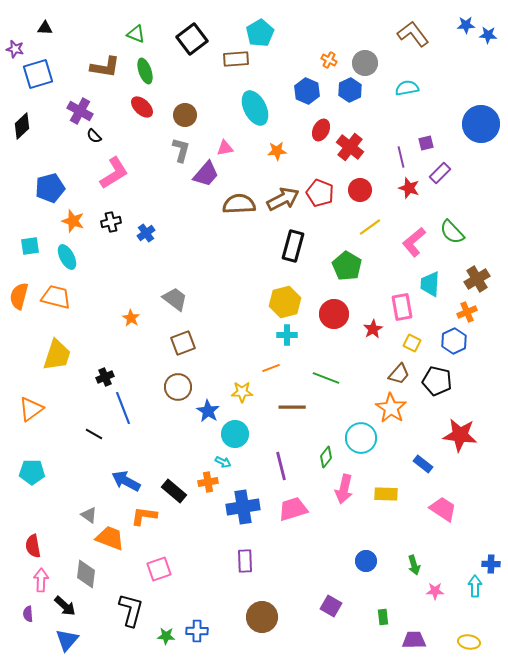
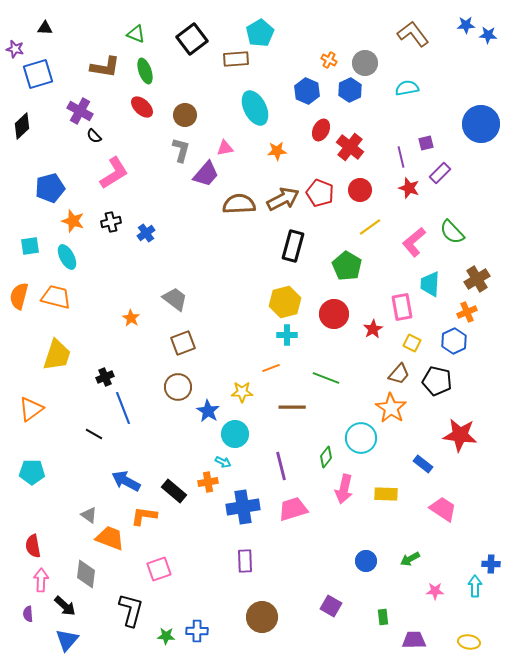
green arrow at (414, 565): moved 4 px left, 6 px up; rotated 78 degrees clockwise
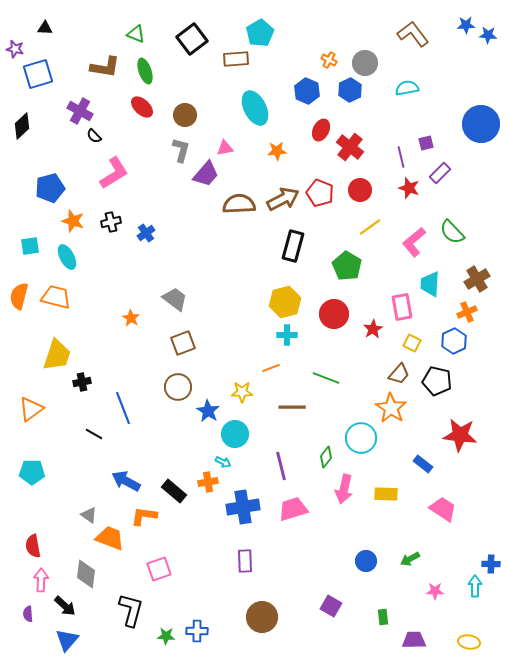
black cross at (105, 377): moved 23 px left, 5 px down; rotated 12 degrees clockwise
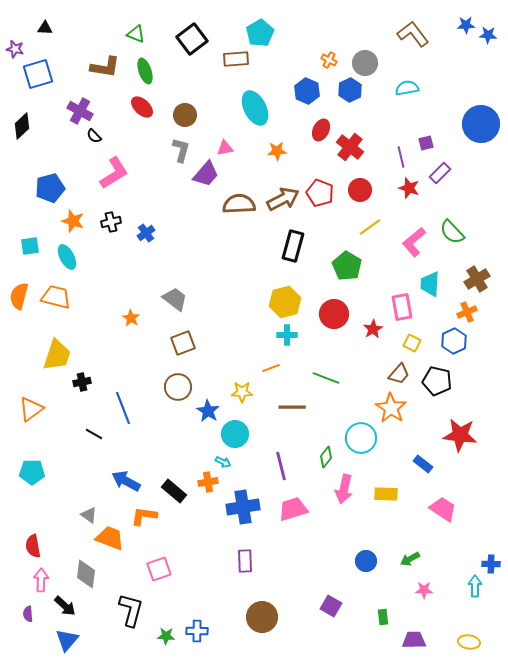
pink star at (435, 591): moved 11 px left, 1 px up
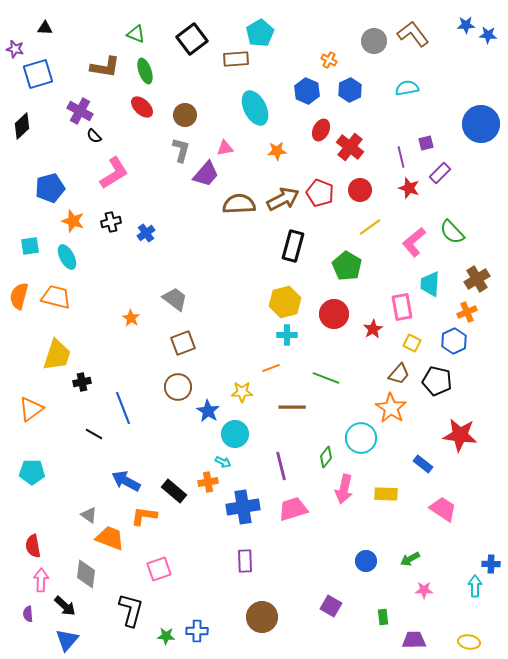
gray circle at (365, 63): moved 9 px right, 22 px up
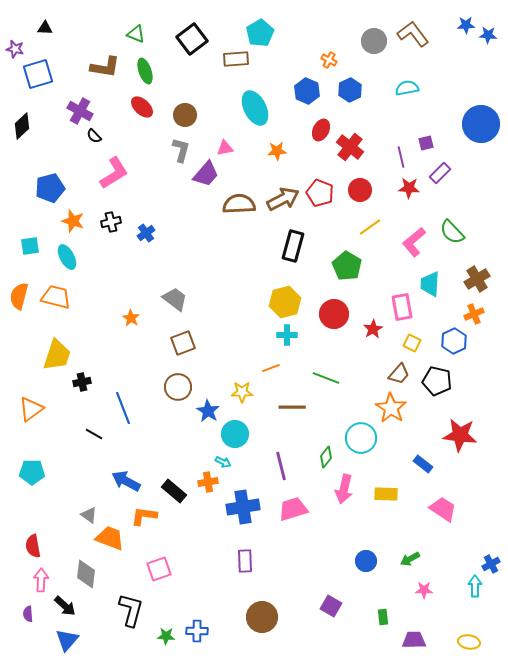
red star at (409, 188): rotated 15 degrees counterclockwise
orange cross at (467, 312): moved 7 px right, 2 px down
blue cross at (491, 564): rotated 30 degrees counterclockwise
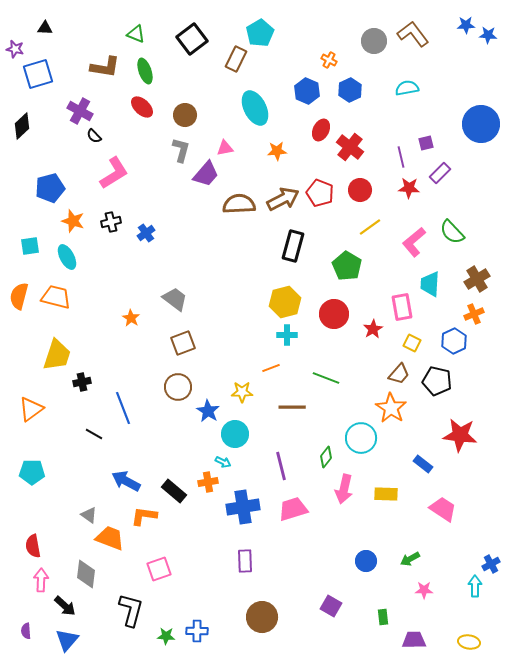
brown rectangle at (236, 59): rotated 60 degrees counterclockwise
purple semicircle at (28, 614): moved 2 px left, 17 px down
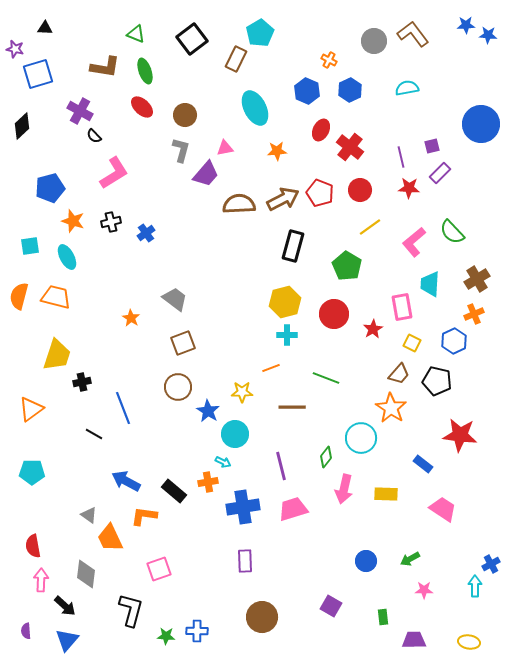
purple square at (426, 143): moved 6 px right, 3 px down
orange trapezoid at (110, 538): rotated 136 degrees counterclockwise
